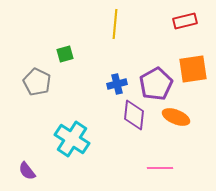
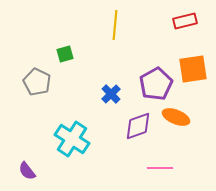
yellow line: moved 1 px down
blue cross: moved 6 px left, 10 px down; rotated 30 degrees counterclockwise
purple diamond: moved 4 px right, 11 px down; rotated 64 degrees clockwise
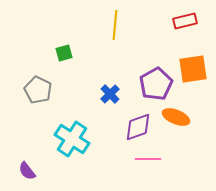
green square: moved 1 px left, 1 px up
gray pentagon: moved 1 px right, 8 px down
blue cross: moved 1 px left
purple diamond: moved 1 px down
pink line: moved 12 px left, 9 px up
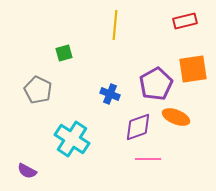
blue cross: rotated 24 degrees counterclockwise
purple semicircle: rotated 24 degrees counterclockwise
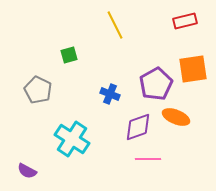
yellow line: rotated 32 degrees counterclockwise
green square: moved 5 px right, 2 px down
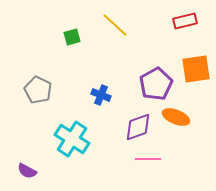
yellow line: rotated 20 degrees counterclockwise
green square: moved 3 px right, 18 px up
orange square: moved 3 px right
blue cross: moved 9 px left, 1 px down
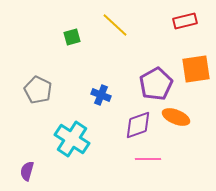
purple diamond: moved 2 px up
purple semicircle: rotated 78 degrees clockwise
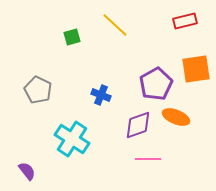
purple semicircle: rotated 126 degrees clockwise
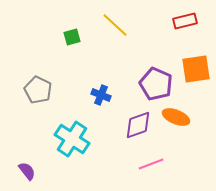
purple pentagon: rotated 20 degrees counterclockwise
pink line: moved 3 px right, 5 px down; rotated 20 degrees counterclockwise
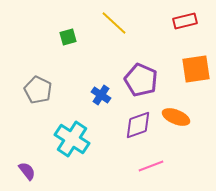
yellow line: moved 1 px left, 2 px up
green square: moved 4 px left
purple pentagon: moved 15 px left, 4 px up
blue cross: rotated 12 degrees clockwise
pink line: moved 2 px down
